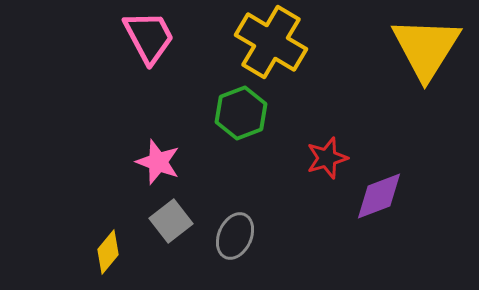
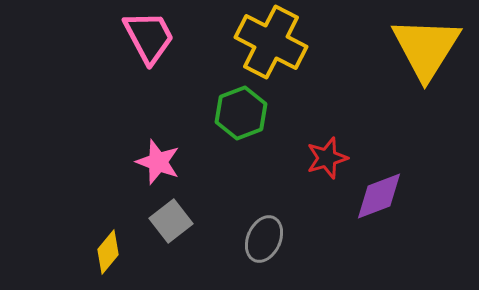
yellow cross: rotated 4 degrees counterclockwise
gray ellipse: moved 29 px right, 3 px down
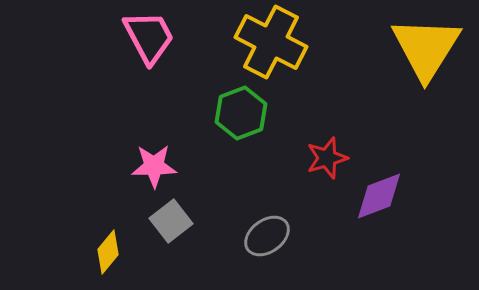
pink star: moved 4 px left, 4 px down; rotated 21 degrees counterclockwise
gray ellipse: moved 3 px right, 3 px up; rotated 30 degrees clockwise
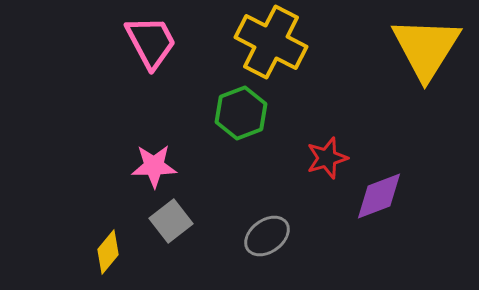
pink trapezoid: moved 2 px right, 5 px down
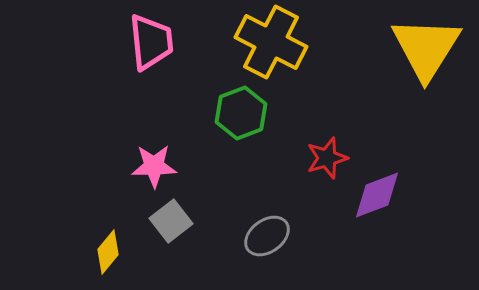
pink trapezoid: rotated 22 degrees clockwise
purple diamond: moved 2 px left, 1 px up
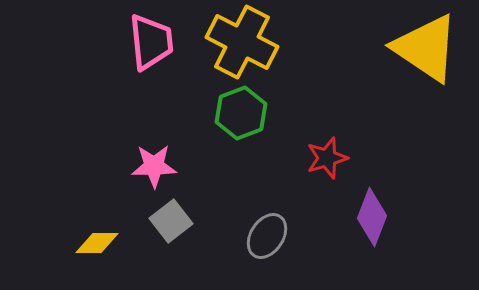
yellow cross: moved 29 px left
yellow triangle: rotated 28 degrees counterclockwise
purple diamond: moved 5 px left, 22 px down; rotated 48 degrees counterclockwise
gray ellipse: rotated 21 degrees counterclockwise
yellow diamond: moved 11 px left, 9 px up; rotated 51 degrees clockwise
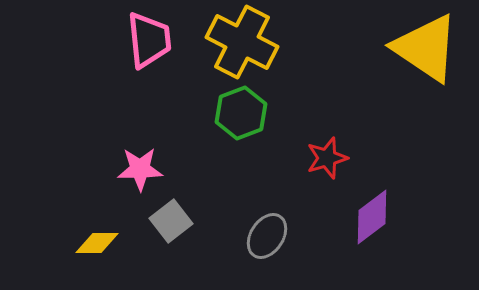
pink trapezoid: moved 2 px left, 2 px up
pink star: moved 14 px left, 3 px down
purple diamond: rotated 32 degrees clockwise
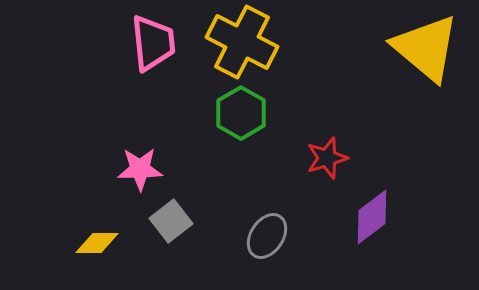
pink trapezoid: moved 4 px right, 3 px down
yellow triangle: rotated 6 degrees clockwise
green hexagon: rotated 9 degrees counterclockwise
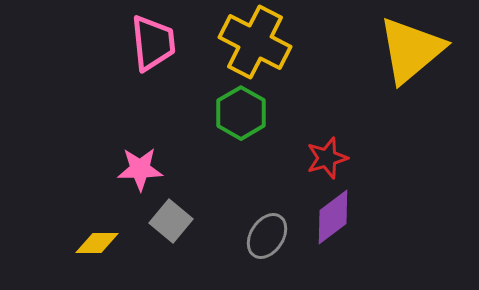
yellow cross: moved 13 px right
yellow triangle: moved 15 px left, 2 px down; rotated 40 degrees clockwise
purple diamond: moved 39 px left
gray square: rotated 12 degrees counterclockwise
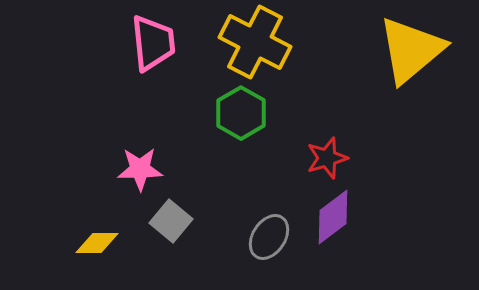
gray ellipse: moved 2 px right, 1 px down
